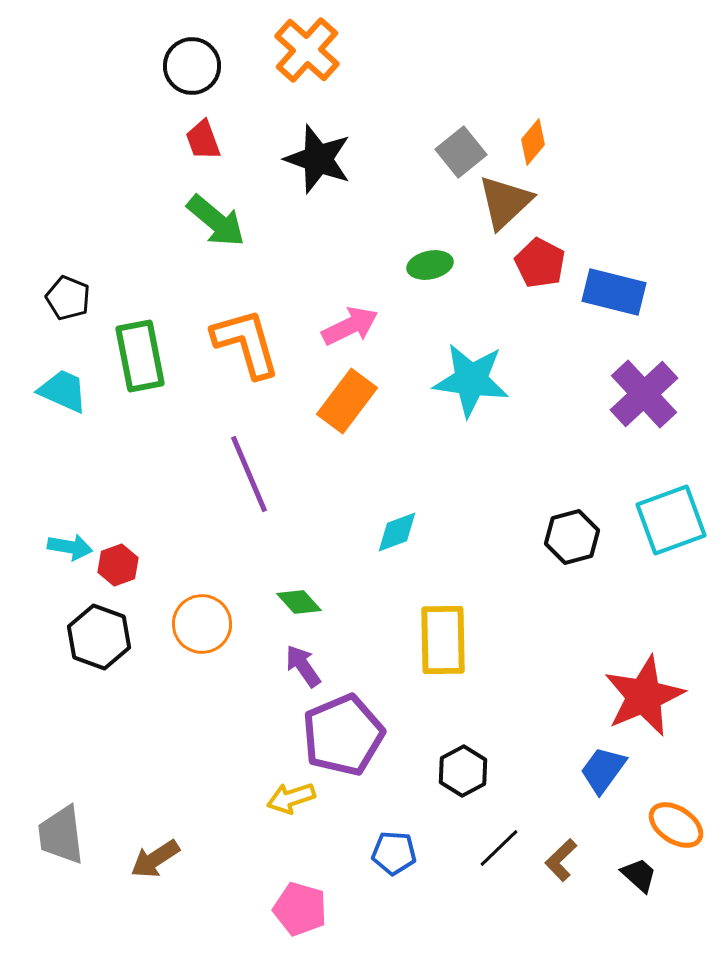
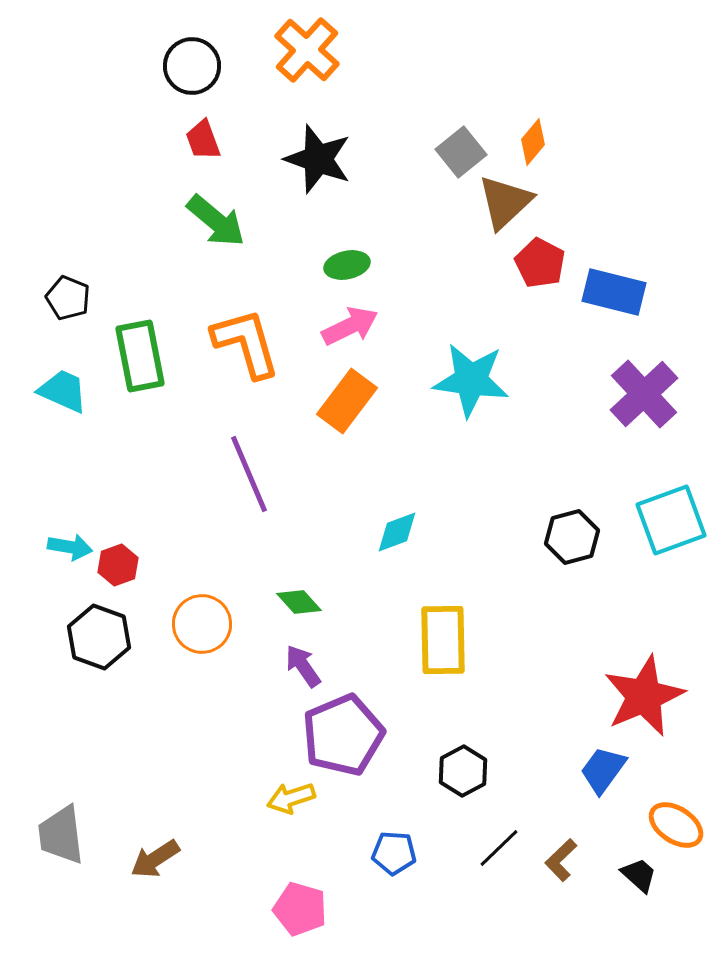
green ellipse at (430, 265): moved 83 px left
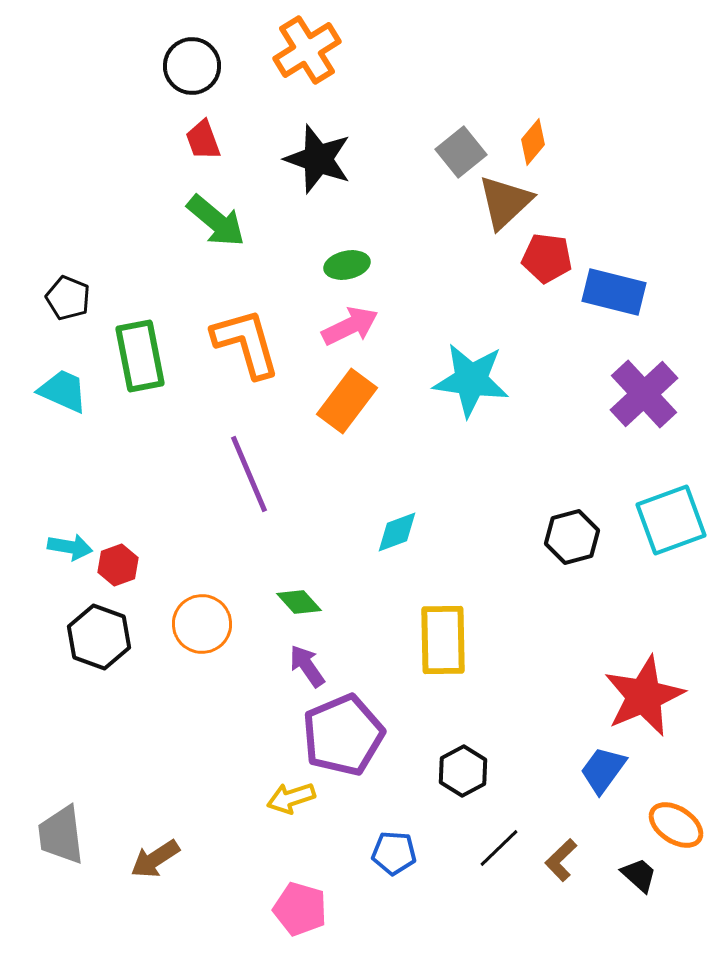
orange cross at (307, 50): rotated 16 degrees clockwise
red pentagon at (540, 263): moved 7 px right, 5 px up; rotated 21 degrees counterclockwise
purple arrow at (303, 666): moved 4 px right
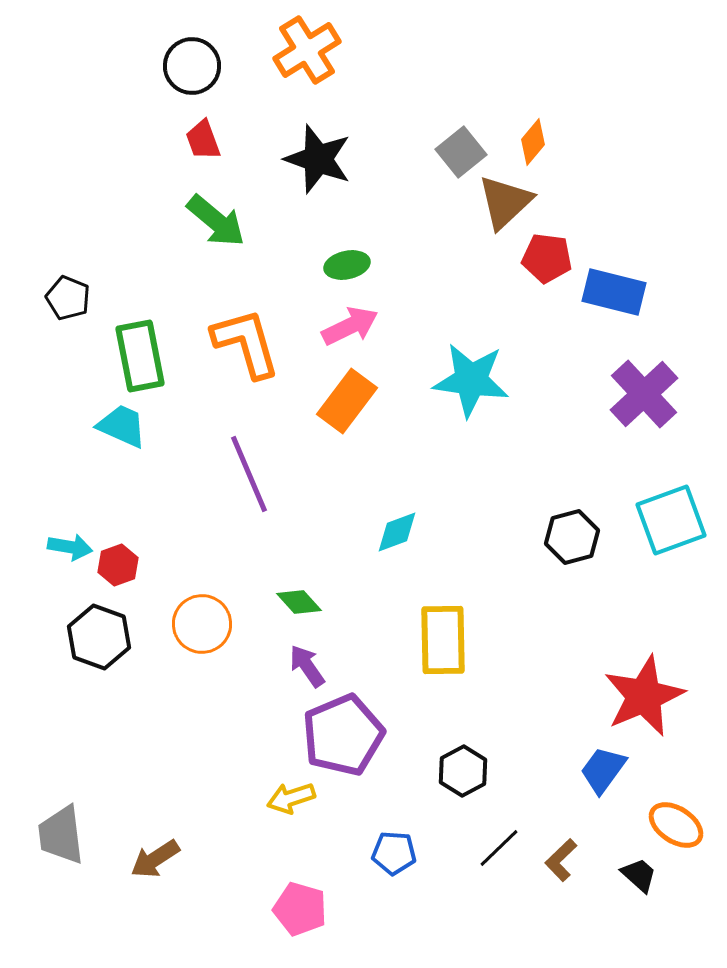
cyan trapezoid at (63, 391): moved 59 px right, 35 px down
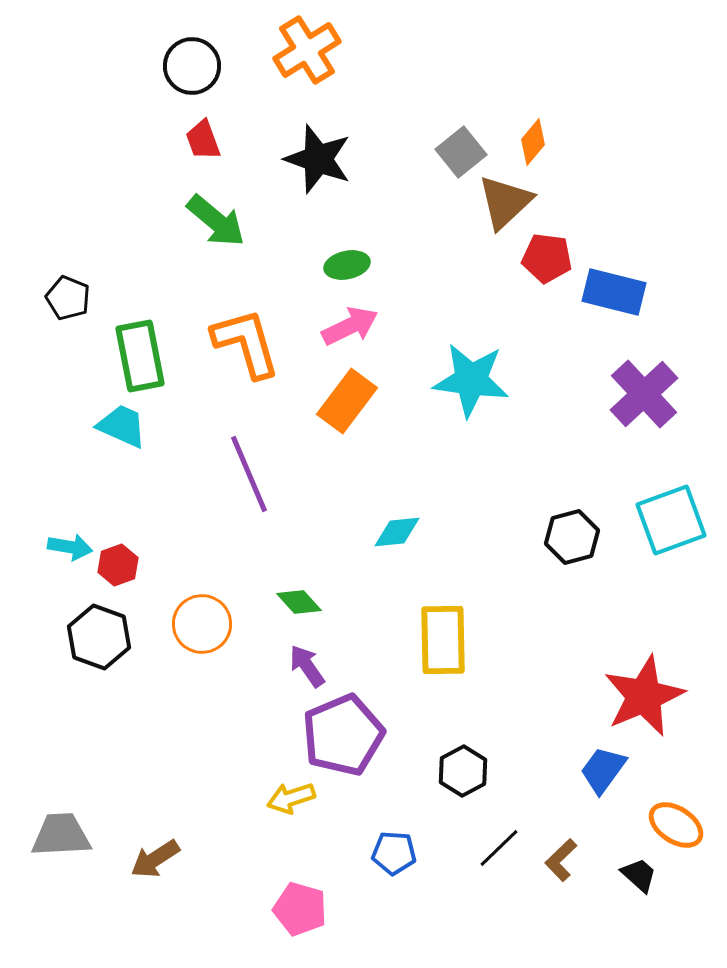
cyan diamond at (397, 532): rotated 15 degrees clockwise
gray trapezoid at (61, 835): rotated 94 degrees clockwise
